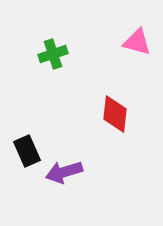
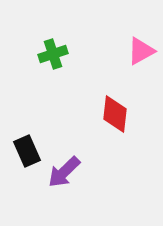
pink triangle: moved 4 px right, 9 px down; rotated 44 degrees counterclockwise
purple arrow: rotated 27 degrees counterclockwise
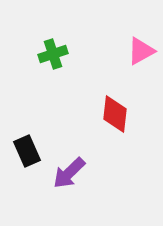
purple arrow: moved 5 px right, 1 px down
